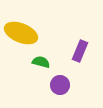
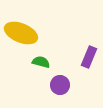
purple rectangle: moved 9 px right, 6 px down
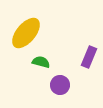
yellow ellipse: moved 5 px right; rotated 72 degrees counterclockwise
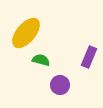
green semicircle: moved 2 px up
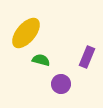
purple rectangle: moved 2 px left
purple circle: moved 1 px right, 1 px up
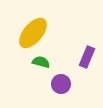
yellow ellipse: moved 7 px right
green semicircle: moved 2 px down
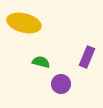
yellow ellipse: moved 9 px left, 10 px up; rotated 64 degrees clockwise
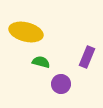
yellow ellipse: moved 2 px right, 9 px down
